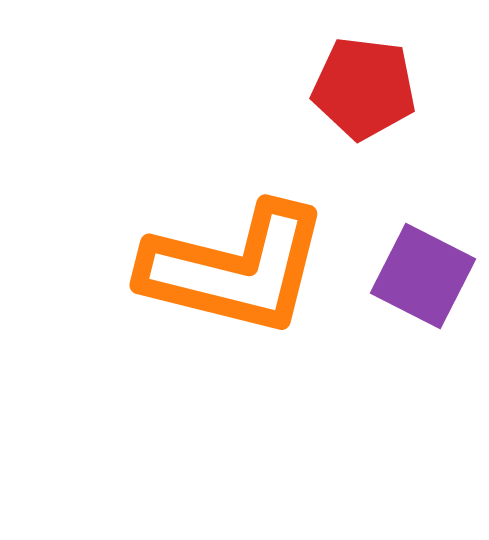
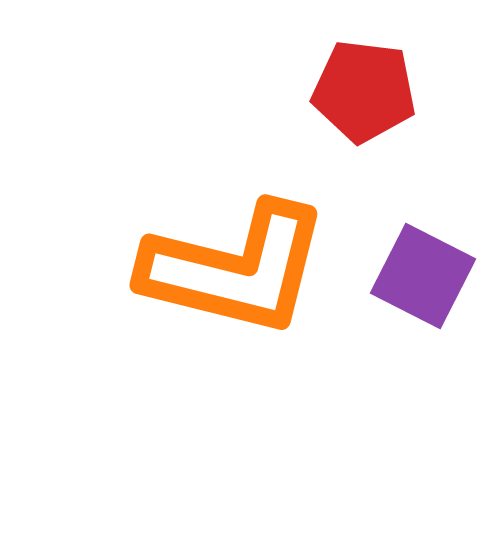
red pentagon: moved 3 px down
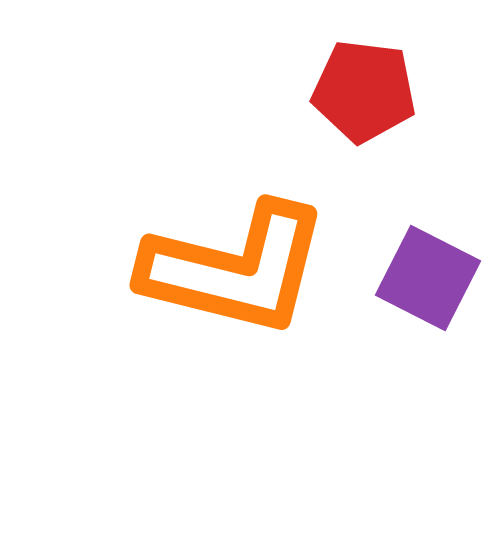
purple square: moved 5 px right, 2 px down
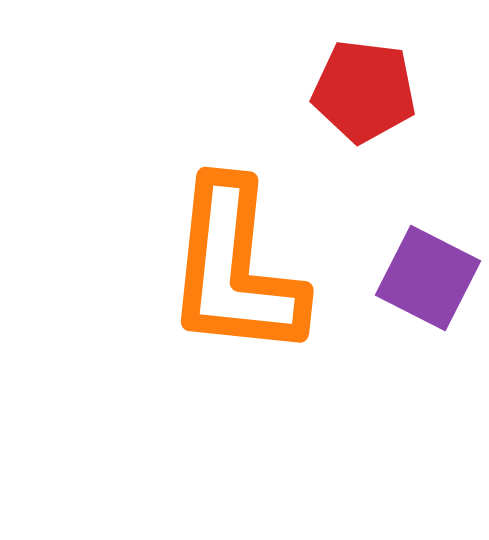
orange L-shape: rotated 82 degrees clockwise
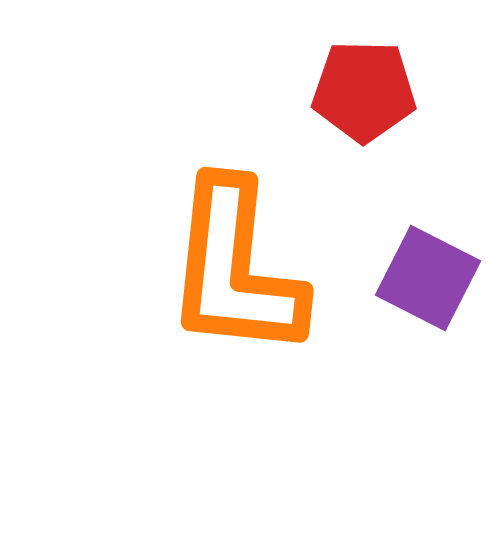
red pentagon: rotated 6 degrees counterclockwise
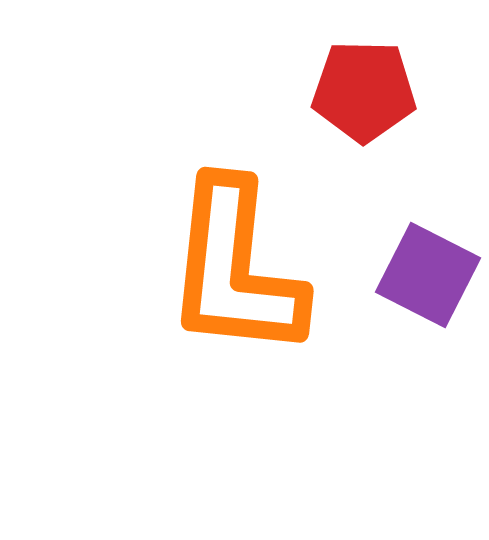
purple square: moved 3 px up
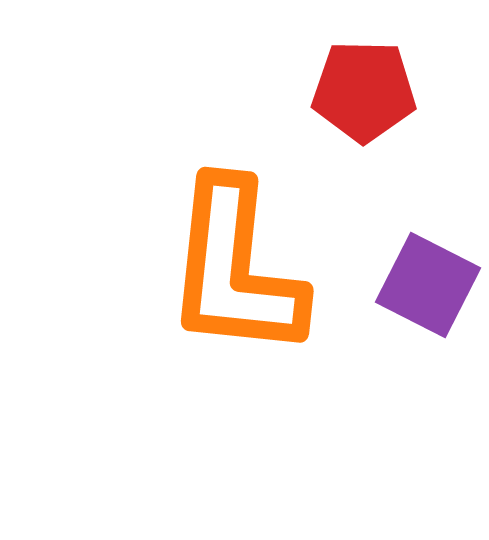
purple square: moved 10 px down
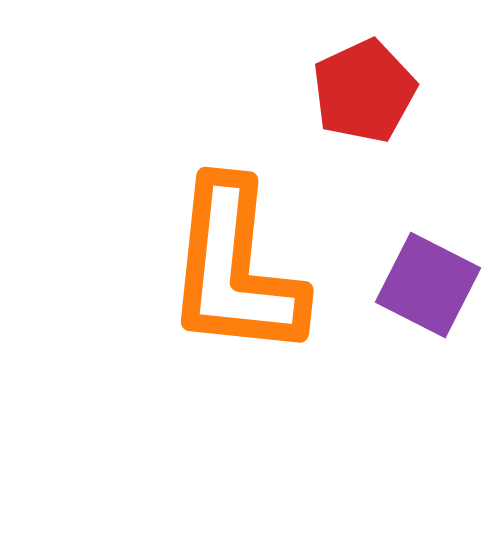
red pentagon: rotated 26 degrees counterclockwise
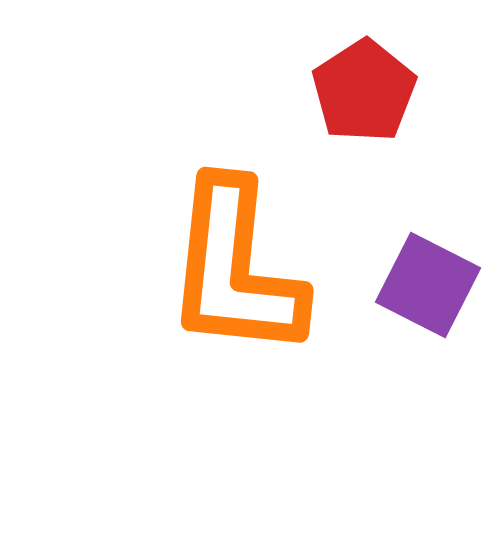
red pentagon: rotated 8 degrees counterclockwise
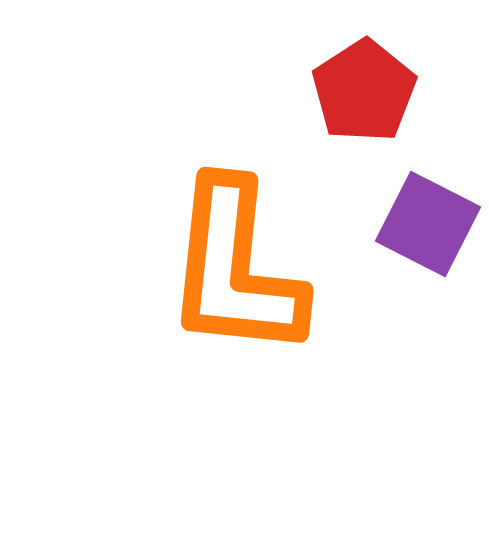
purple square: moved 61 px up
